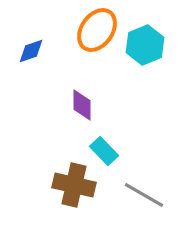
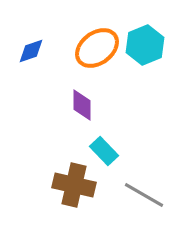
orange ellipse: moved 18 px down; rotated 18 degrees clockwise
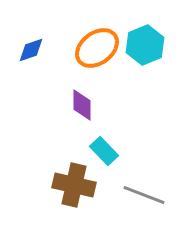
blue diamond: moved 1 px up
gray line: rotated 9 degrees counterclockwise
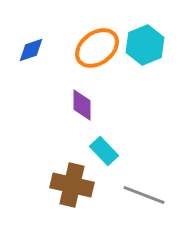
brown cross: moved 2 px left
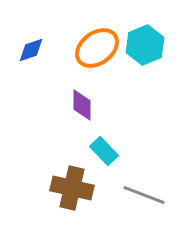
brown cross: moved 3 px down
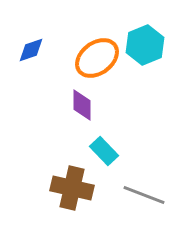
orange ellipse: moved 10 px down
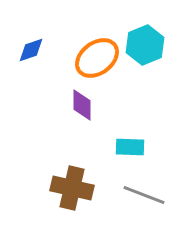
cyan rectangle: moved 26 px right, 4 px up; rotated 44 degrees counterclockwise
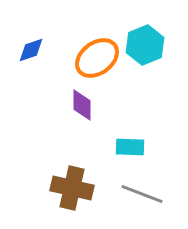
gray line: moved 2 px left, 1 px up
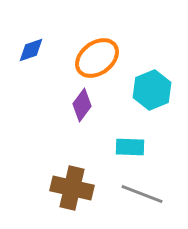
cyan hexagon: moved 7 px right, 45 px down
purple diamond: rotated 36 degrees clockwise
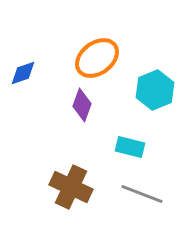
blue diamond: moved 8 px left, 23 px down
cyan hexagon: moved 3 px right
purple diamond: rotated 16 degrees counterclockwise
cyan rectangle: rotated 12 degrees clockwise
brown cross: moved 1 px left, 1 px up; rotated 12 degrees clockwise
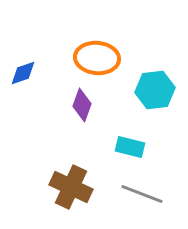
orange ellipse: rotated 42 degrees clockwise
cyan hexagon: rotated 15 degrees clockwise
